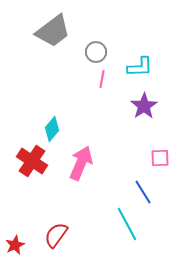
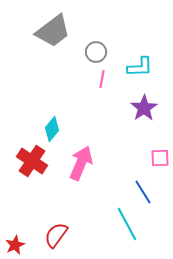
purple star: moved 2 px down
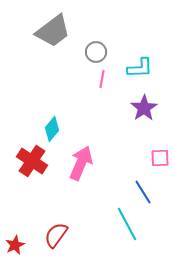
cyan L-shape: moved 1 px down
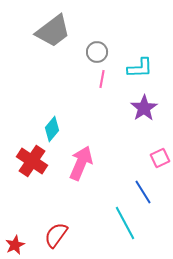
gray circle: moved 1 px right
pink square: rotated 24 degrees counterclockwise
cyan line: moved 2 px left, 1 px up
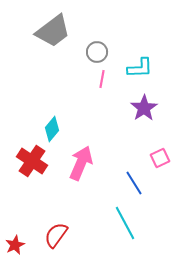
blue line: moved 9 px left, 9 px up
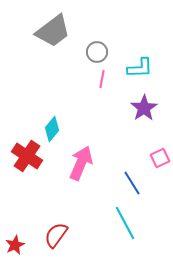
red cross: moved 5 px left, 5 px up
blue line: moved 2 px left
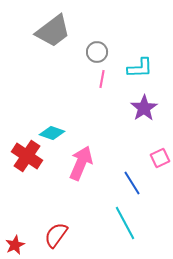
cyan diamond: moved 4 px down; rotated 70 degrees clockwise
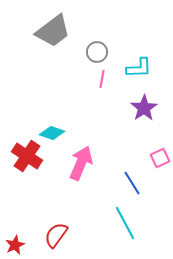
cyan L-shape: moved 1 px left
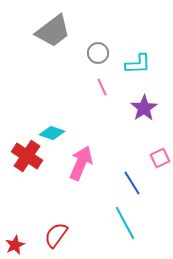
gray circle: moved 1 px right, 1 px down
cyan L-shape: moved 1 px left, 4 px up
pink line: moved 8 px down; rotated 36 degrees counterclockwise
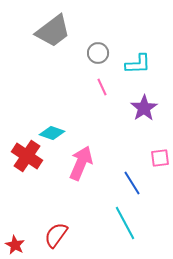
pink square: rotated 18 degrees clockwise
red star: rotated 18 degrees counterclockwise
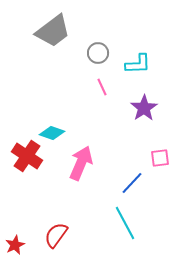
blue line: rotated 75 degrees clockwise
red star: rotated 18 degrees clockwise
